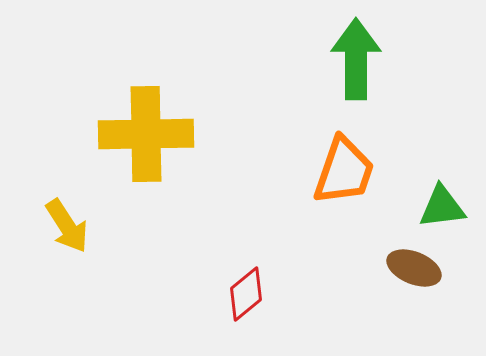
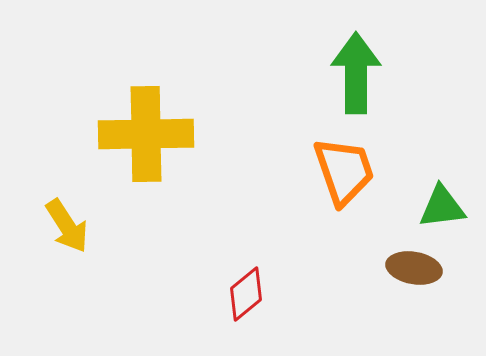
green arrow: moved 14 px down
orange trapezoid: rotated 38 degrees counterclockwise
brown ellipse: rotated 12 degrees counterclockwise
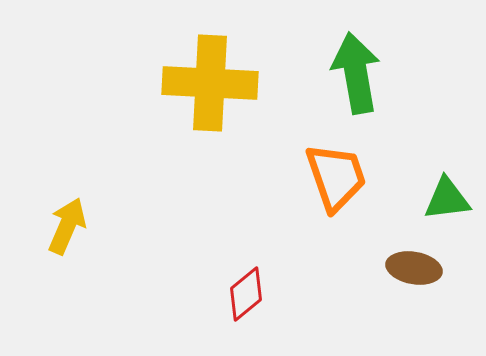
green arrow: rotated 10 degrees counterclockwise
yellow cross: moved 64 px right, 51 px up; rotated 4 degrees clockwise
orange trapezoid: moved 8 px left, 6 px down
green triangle: moved 5 px right, 8 px up
yellow arrow: rotated 124 degrees counterclockwise
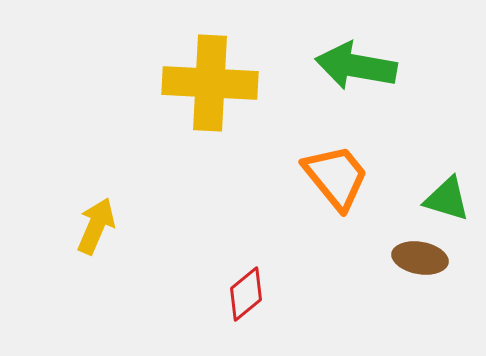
green arrow: moved 7 px up; rotated 70 degrees counterclockwise
orange trapezoid: rotated 20 degrees counterclockwise
green triangle: rotated 24 degrees clockwise
yellow arrow: moved 29 px right
brown ellipse: moved 6 px right, 10 px up
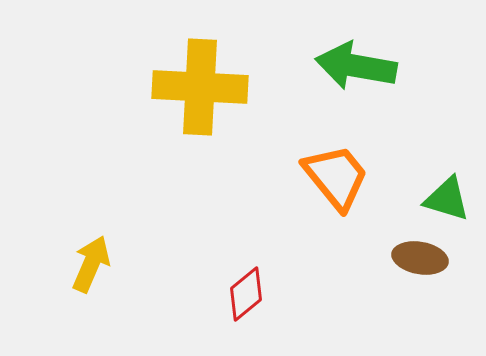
yellow cross: moved 10 px left, 4 px down
yellow arrow: moved 5 px left, 38 px down
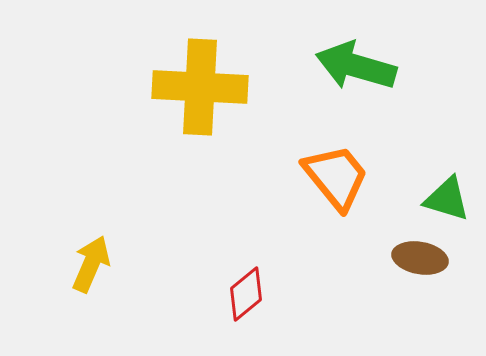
green arrow: rotated 6 degrees clockwise
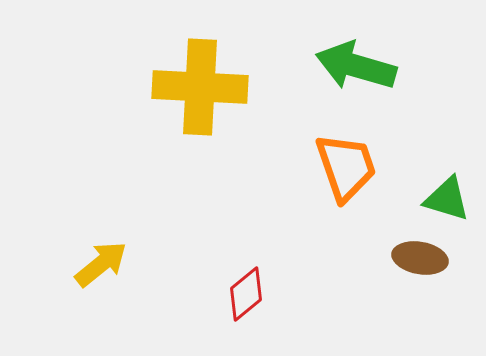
orange trapezoid: moved 10 px right, 10 px up; rotated 20 degrees clockwise
yellow arrow: moved 10 px right; rotated 28 degrees clockwise
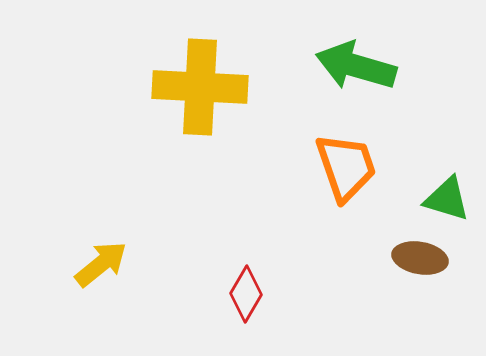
red diamond: rotated 20 degrees counterclockwise
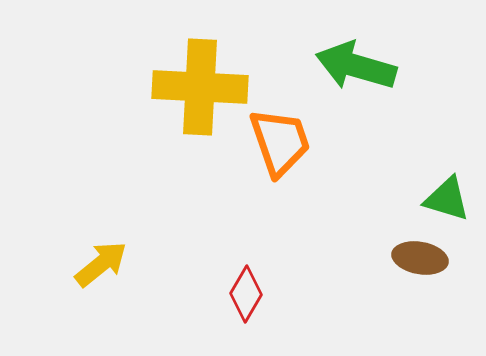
orange trapezoid: moved 66 px left, 25 px up
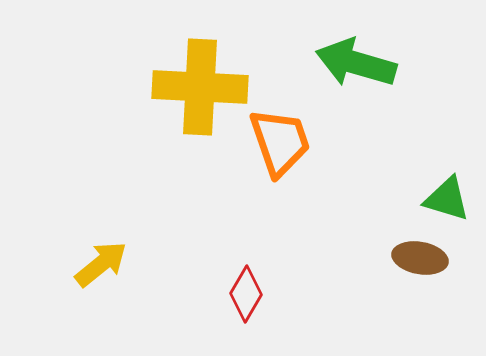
green arrow: moved 3 px up
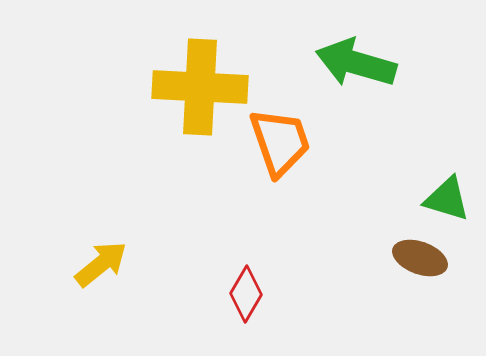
brown ellipse: rotated 10 degrees clockwise
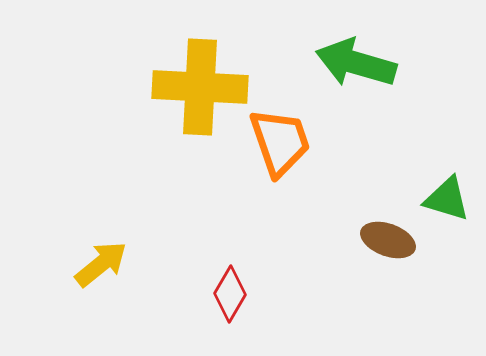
brown ellipse: moved 32 px left, 18 px up
red diamond: moved 16 px left
